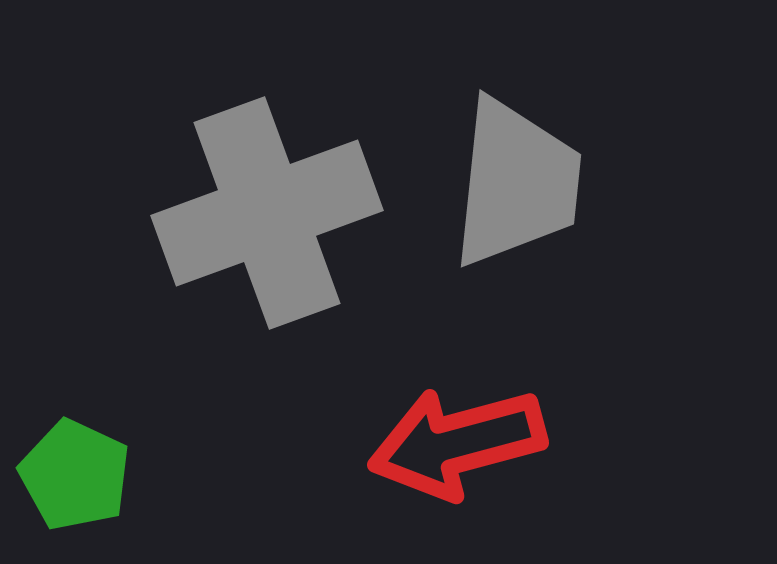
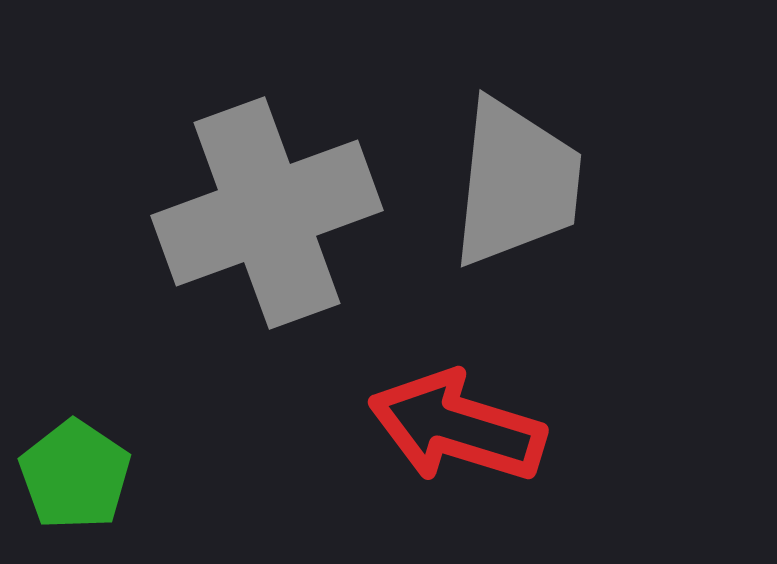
red arrow: moved 16 px up; rotated 32 degrees clockwise
green pentagon: rotated 9 degrees clockwise
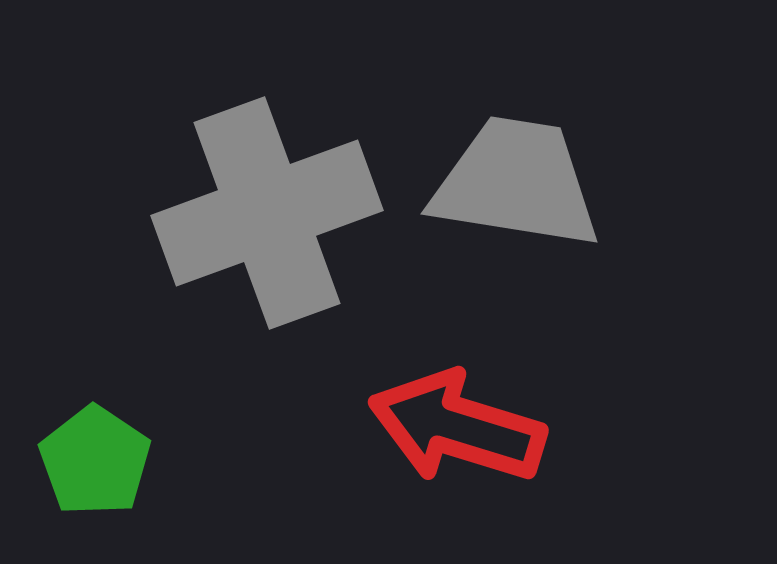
gray trapezoid: rotated 87 degrees counterclockwise
green pentagon: moved 20 px right, 14 px up
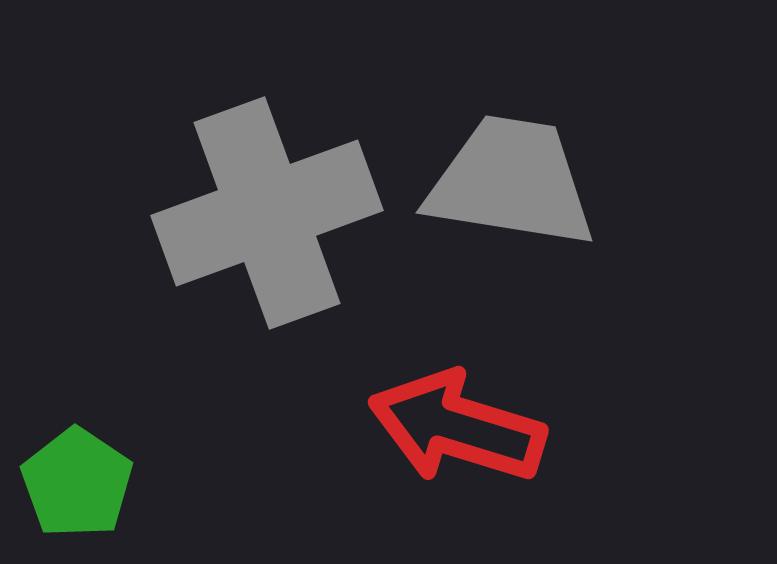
gray trapezoid: moved 5 px left, 1 px up
green pentagon: moved 18 px left, 22 px down
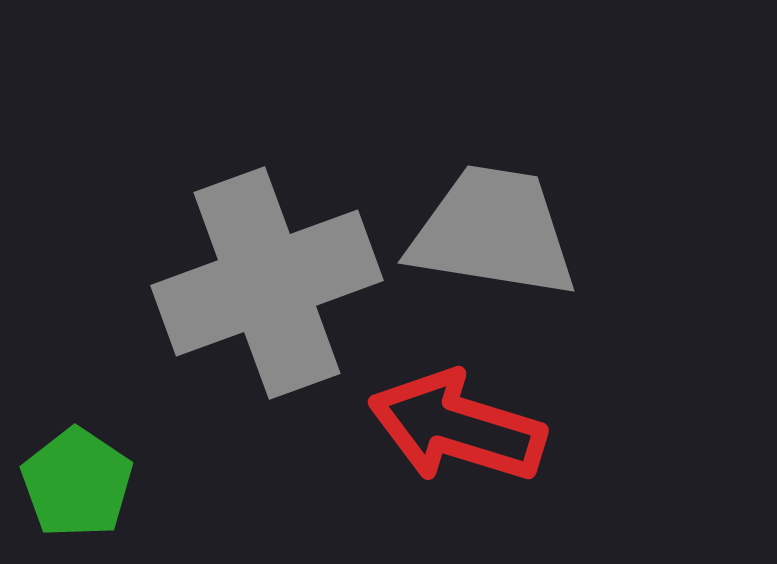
gray trapezoid: moved 18 px left, 50 px down
gray cross: moved 70 px down
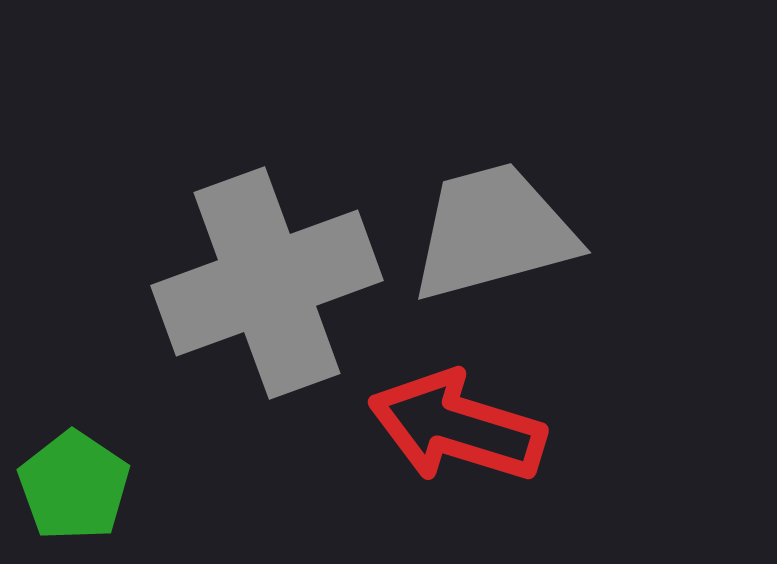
gray trapezoid: rotated 24 degrees counterclockwise
green pentagon: moved 3 px left, 3 px down
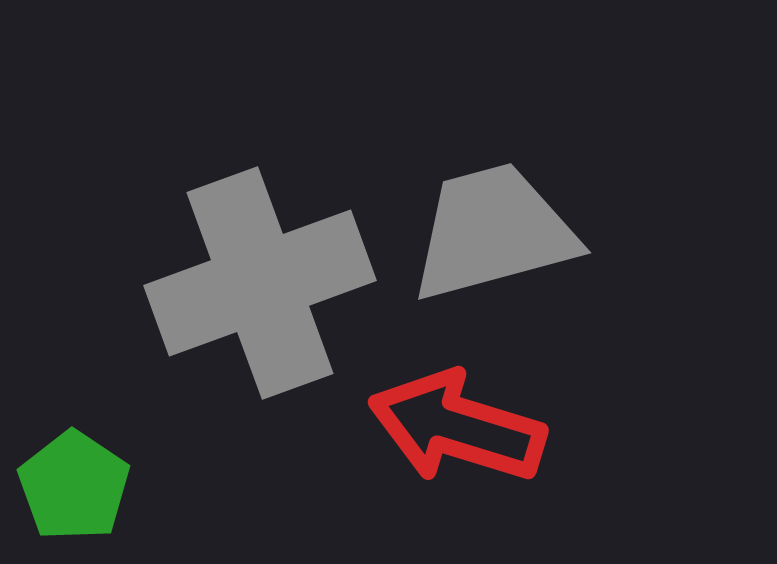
gray cross: moved 7 px left
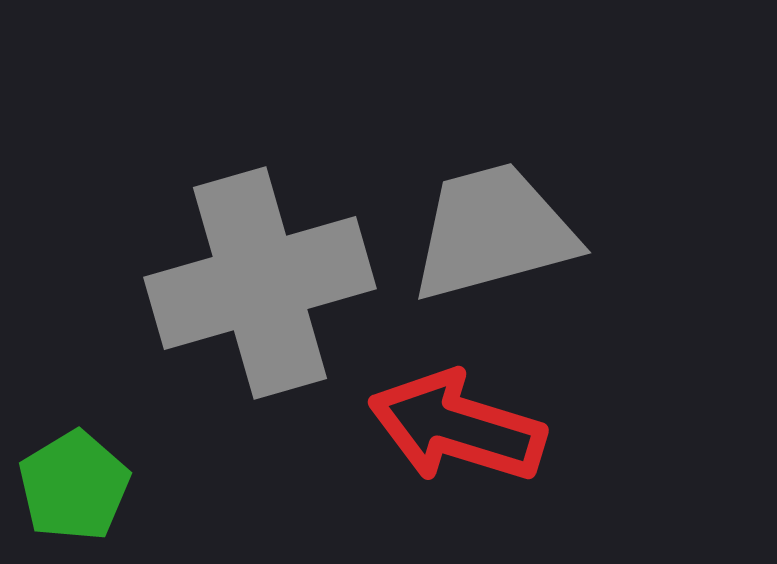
gray cross: rotated 4 degrees clockwise
green pentagon: rotated 7 degrees clockwise
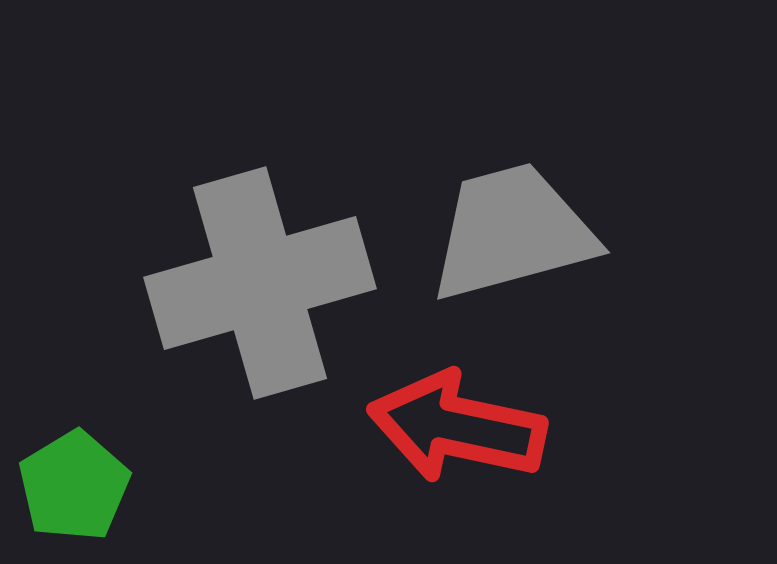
gray trapezoid: moved 19 px right
red arrow: rotated 5 degrees counterclockwise
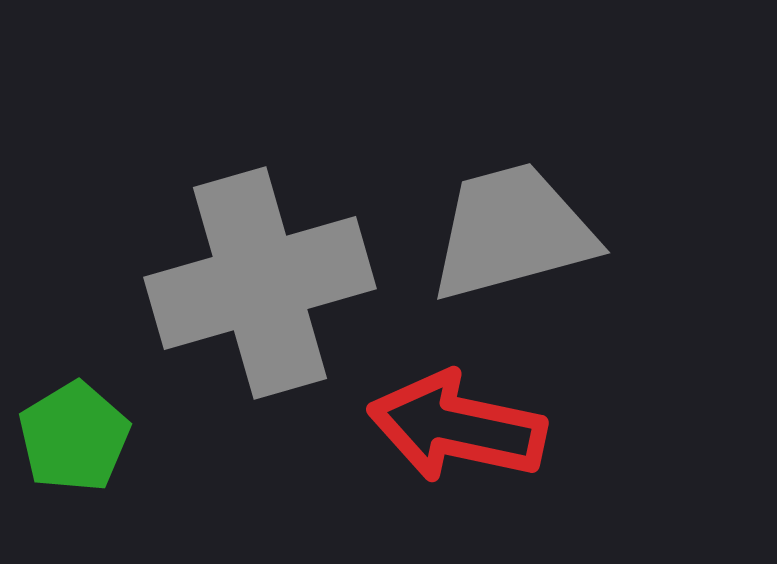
green pentagon: moved 49 px up
